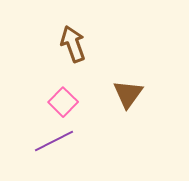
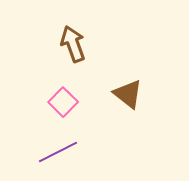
brown triangle: rotated 28 degrees counterclockwise
purple line: moved 4 px right, 11 px down
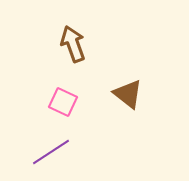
pink square: rotated 20 degrees counterclockwise
purple line: moved 7 px left; rotated 6 degrees counterclockwise
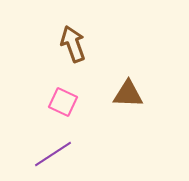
brown triangle: rotated 36 degrees counterclockwise
purple line: moved 2 px right, 2 px down
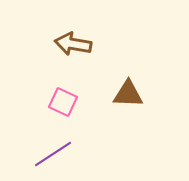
brown arrow: rotated 60 degrees counterclockwise
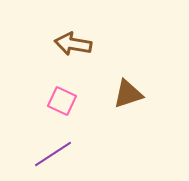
brown triangle: rotated 20 degrees counterclockwise
pink square: moved 1 px left, 1 px up
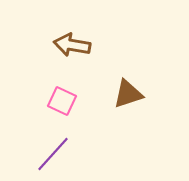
brown arrow: moved 1 px left, 1 px down
purple line: rotated 15 degrees counterclockwise
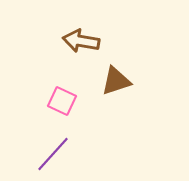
brown arrow: moved 9 px right, 4 px up
brown triangle: moved 12 px left, 13 px up
